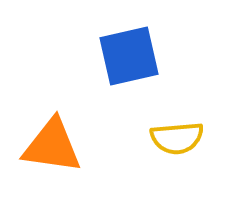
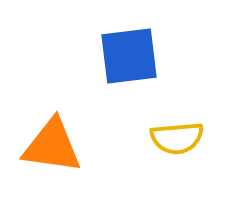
blue square: rotated 6 degrees clockwise
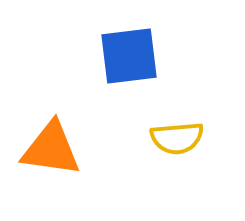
orange triangle: moved 1 px left, 3 px down
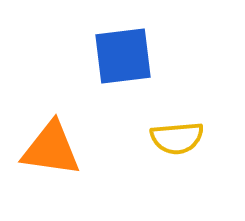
blue square: moved 6 px left
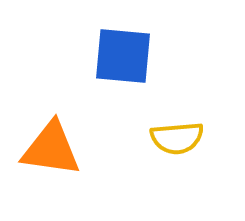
blue square: rotated 12 degrees clockwise
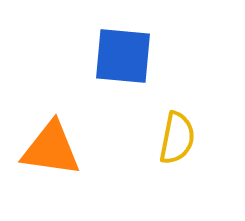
yellow semicircle: rotated 74 degrees counterclockwise
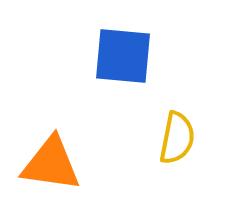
orange triangle: moved 15 px down
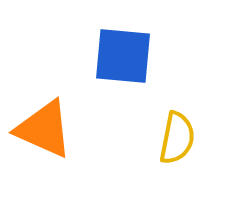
orange triangle: moved 7 px left, 35 px up; rotated 16 degrees clockwise
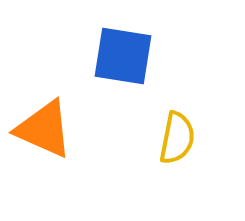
blue square: rotated 4 degrees clockwise
